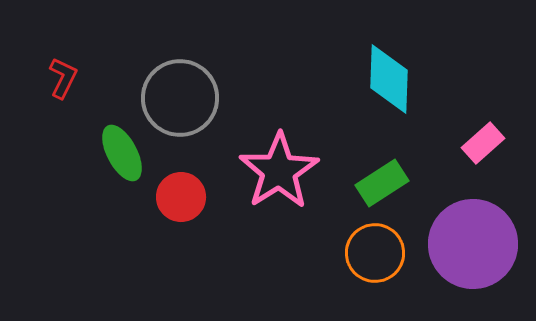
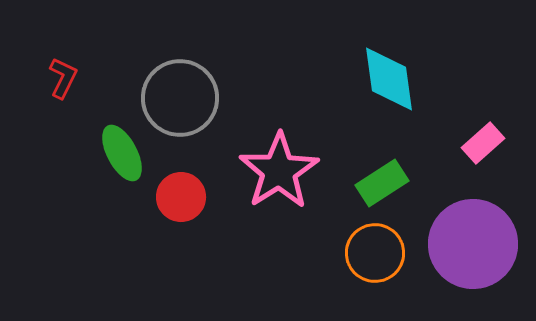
cyan diamond: rotated 10 degrees counterclockwise
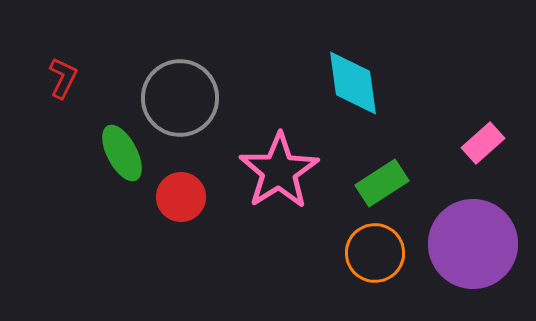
cyan diamond: moved 36 px left, 4 px down
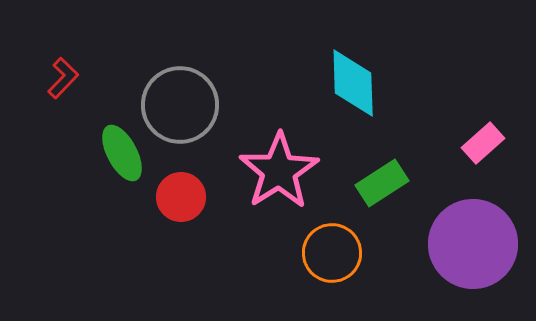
red L-shape: rotated 18 degrees clockwise
cyan diamond: rotated 6 degrees clockwise
gray circle: moved 7 px down
orange circle: moved 43 px left
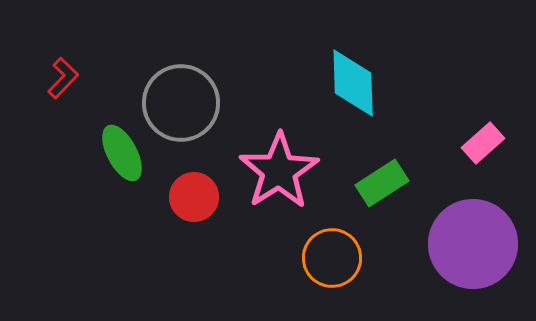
gray circle: moved 1 px right, 2 px up
red circle: moved 13 px right
orange circle: moved 5 px down
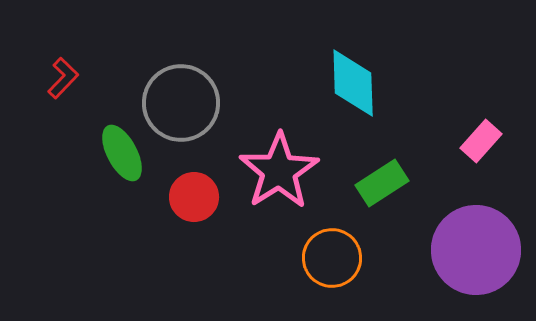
pink rectangle: moved 2 px left, 2 px up; rotated 6 degrees counterclockwise
purple circle: moved 3 px right, 6 px down
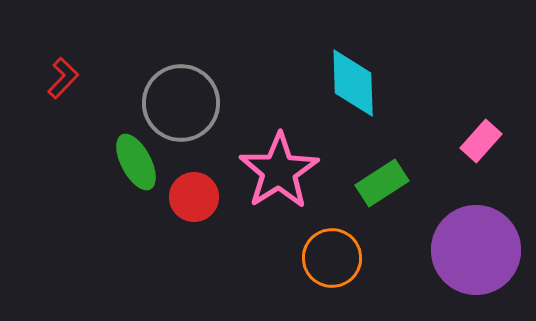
green ellipse: moved 14 px right, 9 px down
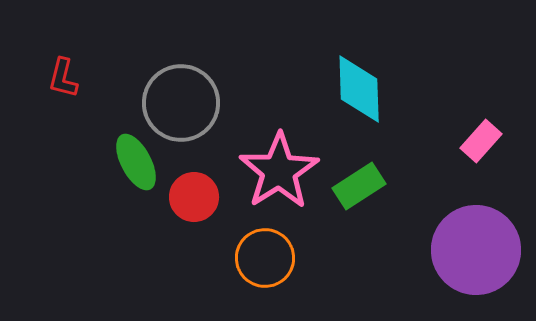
red L-shape: rotated 150 degrees clockwise
cyan diamond: moved 6 px right, 6 px down
green rectangle: moved 23 px left, 3 px down
orange circle: moved 67 px left
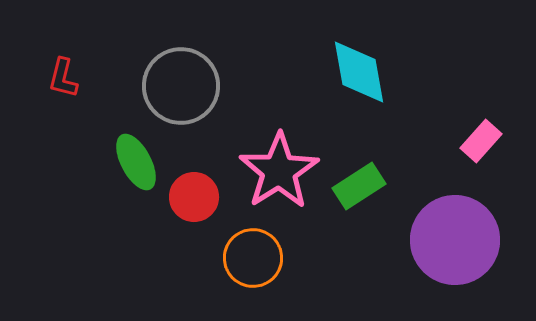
cyan diamond: moved 17 px up; rotated 8 degrees counterclockwise
gray circle: moved 17 px up
purple circle: moved 21 px left, 10 px up
orange circle: moved 12 px left
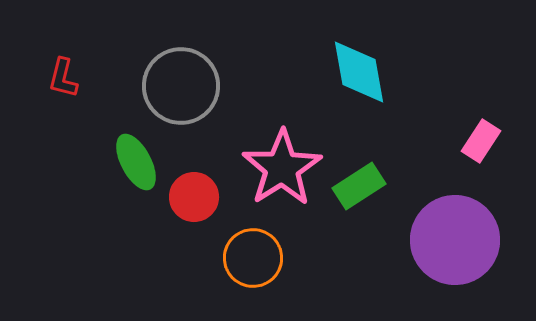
pink rectangle: rotated 9 degrees counterclockwise
pink star: moved 3 px right, 3 px up
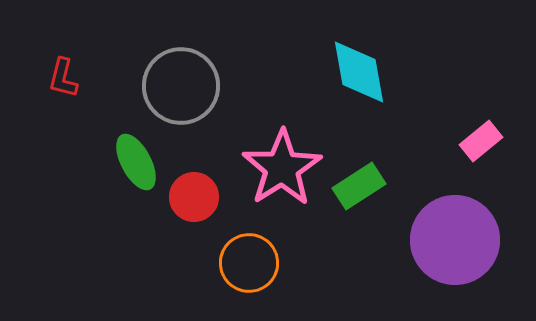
pink rectangle: rotated 18 degrees clockwise
orange circle: moved 4 px left, 5 px down
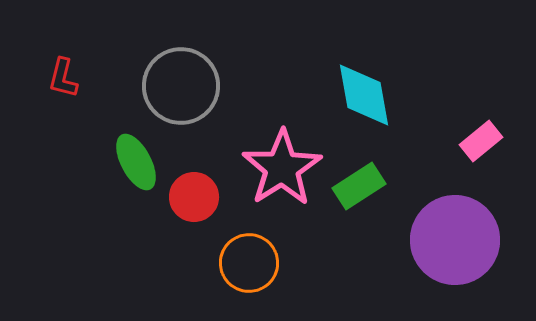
cyan diamond: moved 5 px right, 23 px down
